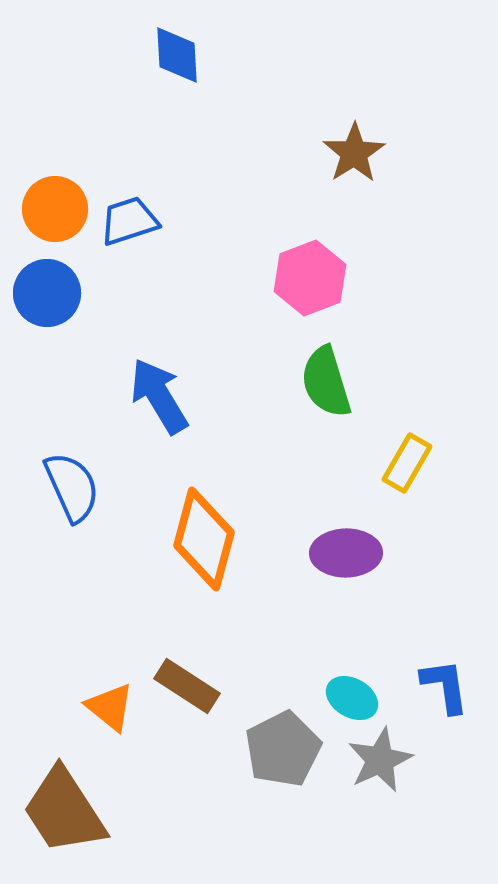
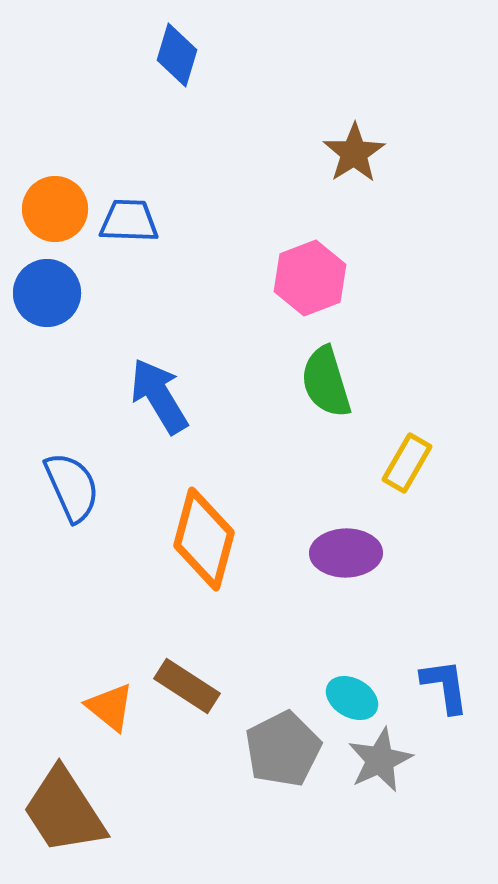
blue diamond: rotated 20 degrees clockwise
blue trapezoid: rotated 20 degrees clockwise
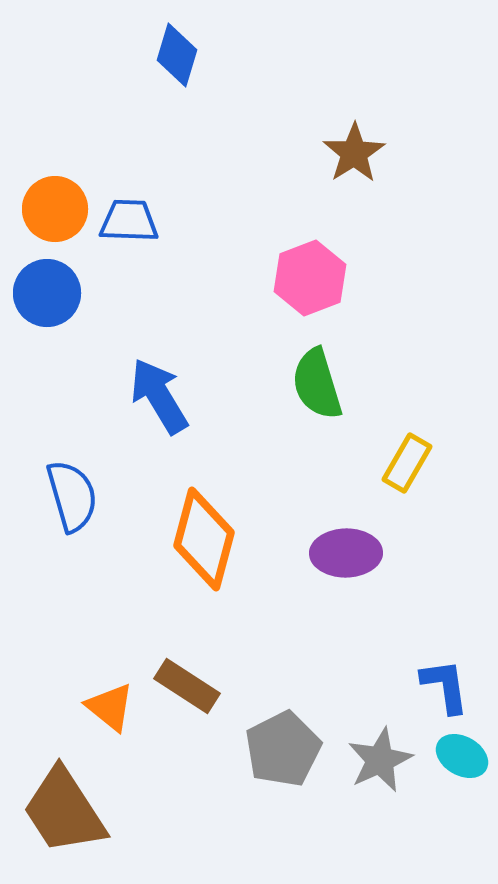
green semicircle: moved 9 px left, 2 px down
blue semicircle: moved 9 px down; rotated 8 degrees clockwise
cyan ellipse: moved 110 px right, 58 px down
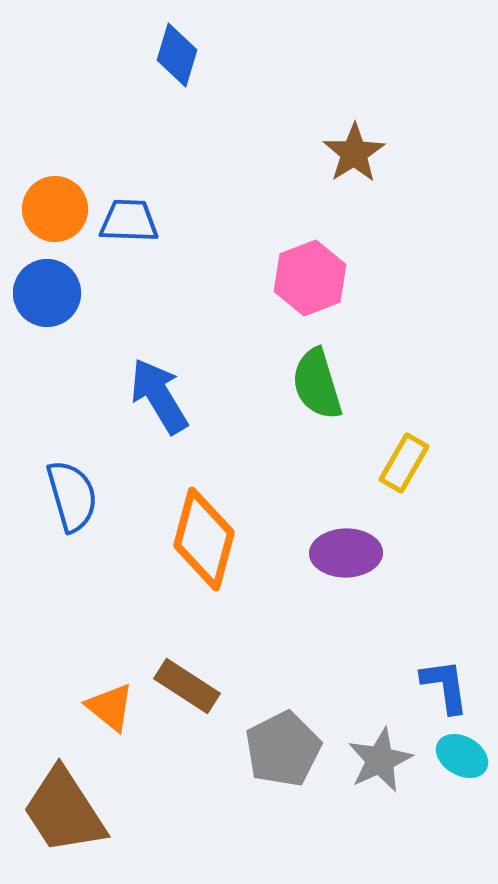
yellow rectangle: moved 3 px left
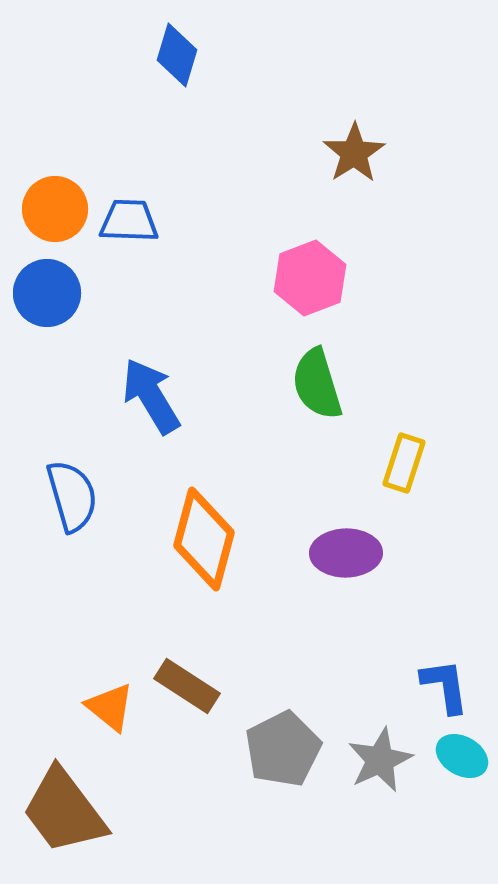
blue arrow: moved 8 px left
yellow rectangle: rotated 12 degrees counterclockwise
brown trapezoid: rotated 4 degrees counterclockwise
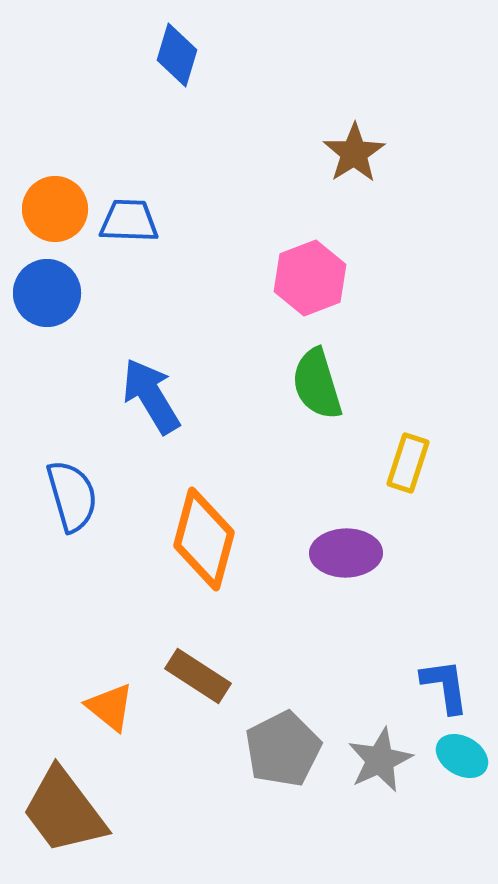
yellow rectangle: moved 4 px right
brown rectangle: moved 11 px right, 10 px up
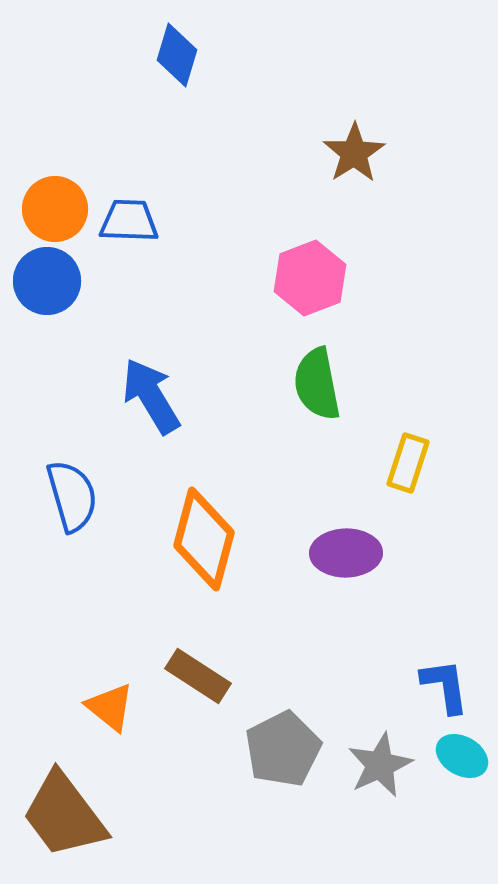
blue circle: moved 12 px up
green semicircle: rotated 6 degrees clockwise
gray star: moved 5 px down
brown trapezoid: moved 4 px down
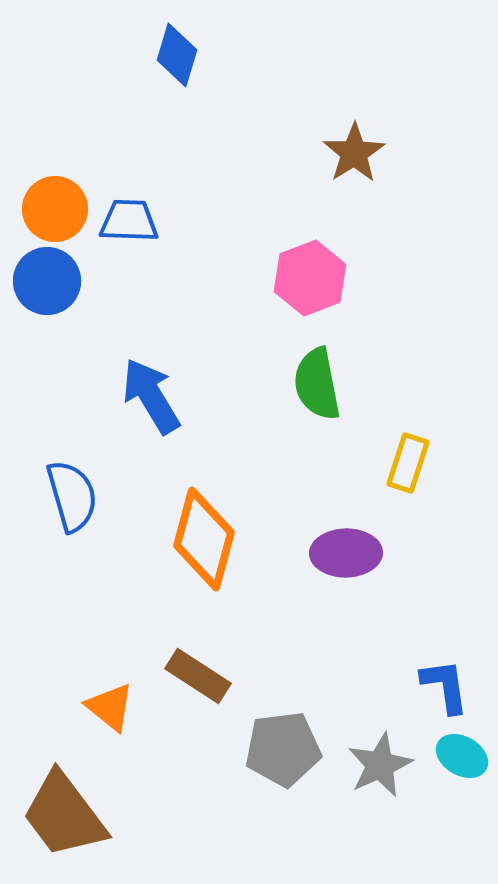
gray pentagon: rotated 20 degrees clockwise
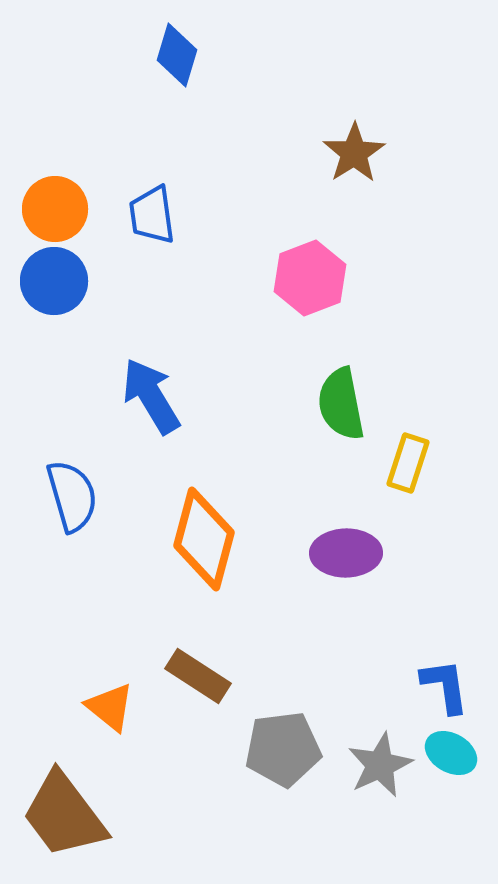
blue trapezoid: moved 23 px right, 6 px up; rotated 100 degrees counterclockwise
blue circle: moved 7 px right
green semicircle: moved 24 px right, 20 px down
cyan ellipse: moved 11 px left, 3 px up
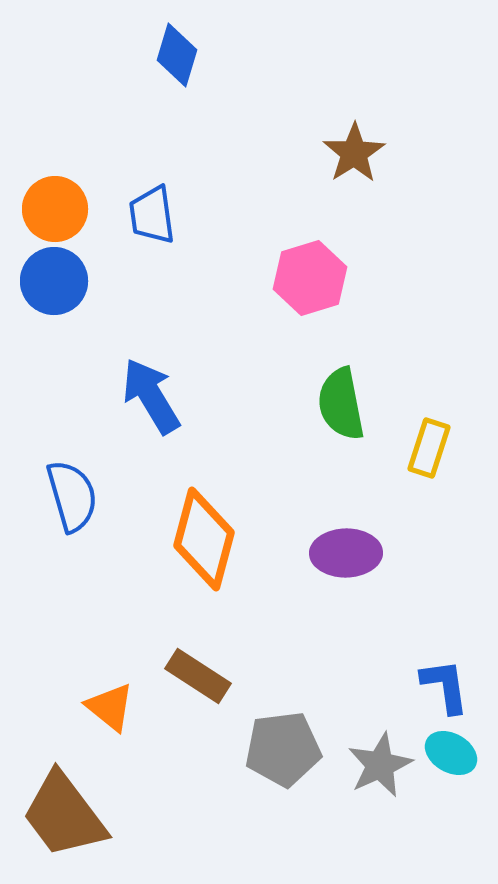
pink hexagon: rotated 4 degrees clockwise
yellow rectangle: moved 21 px right, 15 px up
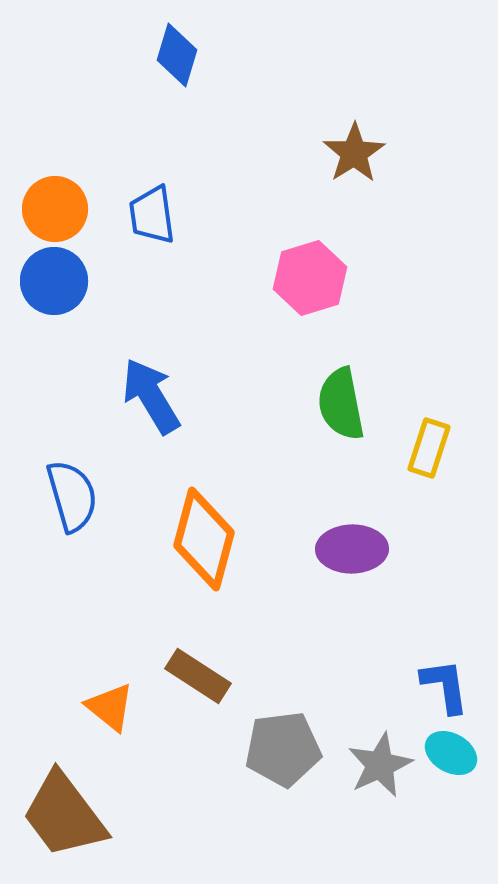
purple ellipse: moved 6 px right, 4 px up
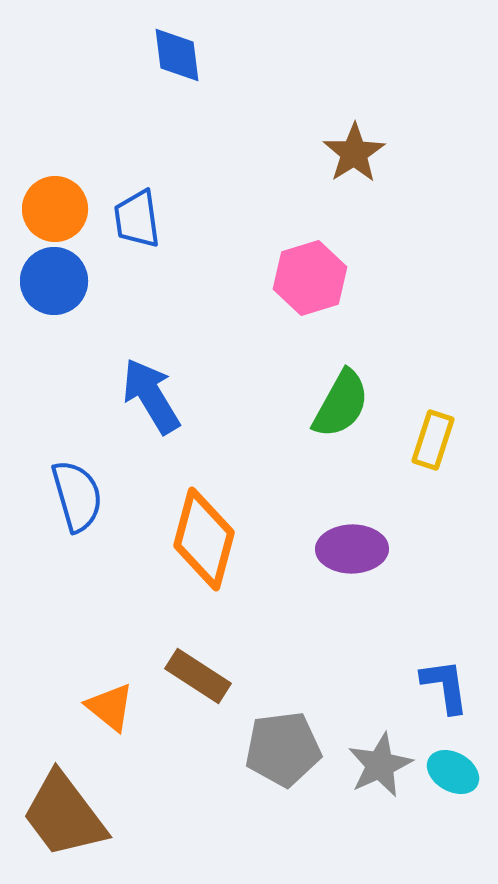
blue diamond: rotated 24 degrees counterclockwise
blue trapezoid: moved 15 px left, 4 px down
green semicircle: rotated 140 degrees counterclockwise
yellow rectangle: moved 4 px right, 8 px up
blue semicircle: moved 5 px right
cyan ellipse: moved 2 px right, 19 px down
